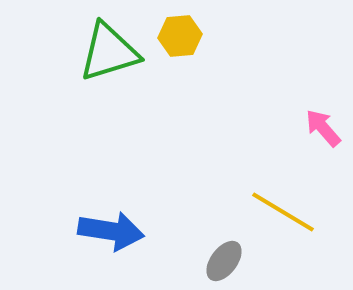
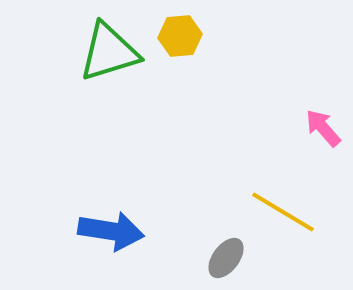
gray ellipse: moved 2 px right, 3 px up
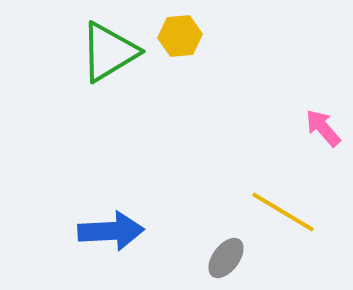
green triangle: rotated 14 degrees counterclockwise
blue arrow: rotated 12 degrees counterclockwise
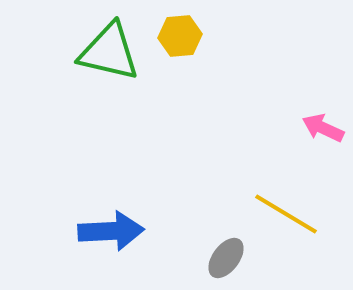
green triangle: rotated 44 degrees clockwise
pink arrow: rotated 24 degrees counterclockwise
yellow line: moved 3 px right, 2 px down
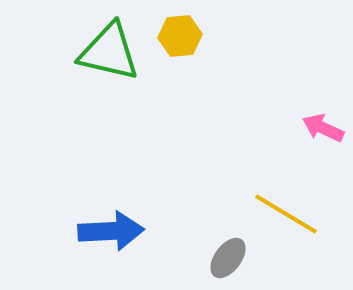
gray ellipse: moved 2 px right
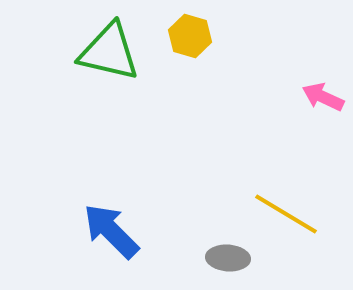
yellow hexagon: moved 10 px right; rotated 21 degrees clockwise
pink arrow: moved 31 px up
blue arrow: rotated 132 degrees counterclockwise
gray ellipse: rotated 57 degrees clockwise
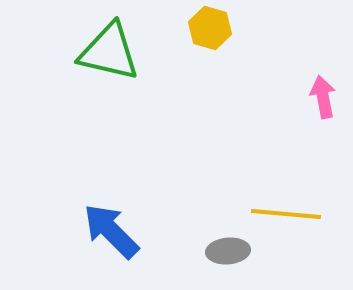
yellow hexagon: moved 20 px right, 8 px up
pink arrow: rotated 54 degrees clockwise
yellow line: rotated 26 degrees counterclockwise
gray ellipse: moved 7 px up; rotated 9 degrees counterclockwise
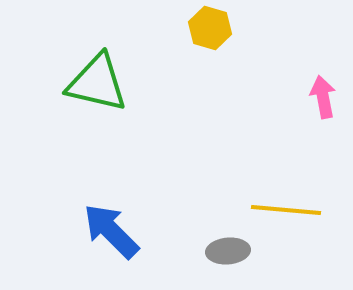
green triangle: moved 12 px left, 31 px down
yellow line: moved 4 px up
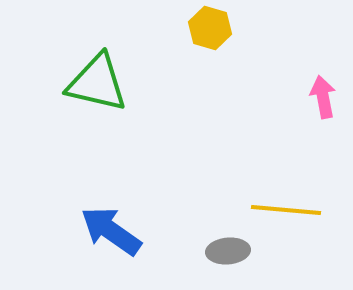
blue arrow: rotated 10 degrees counterclockwise
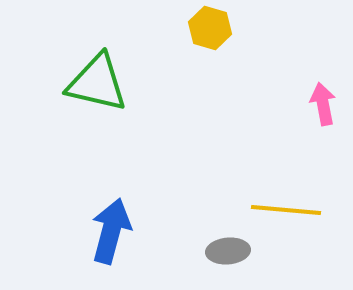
pink arrow: moved 7 px down
blue arrow: rotated 70 degrees clockwise
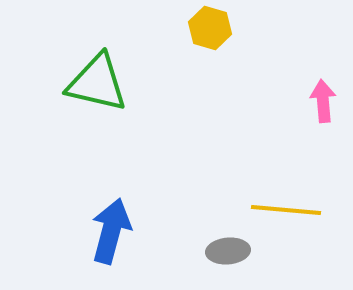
pink arrow: moved 3 px up; rotated 6 degrees clockwise
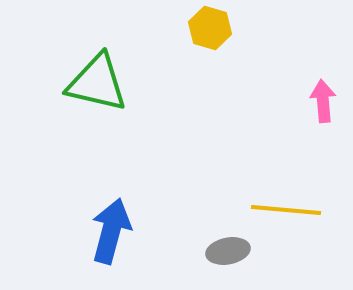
gray ellipse: rotated 6 degrees counterclockwise
